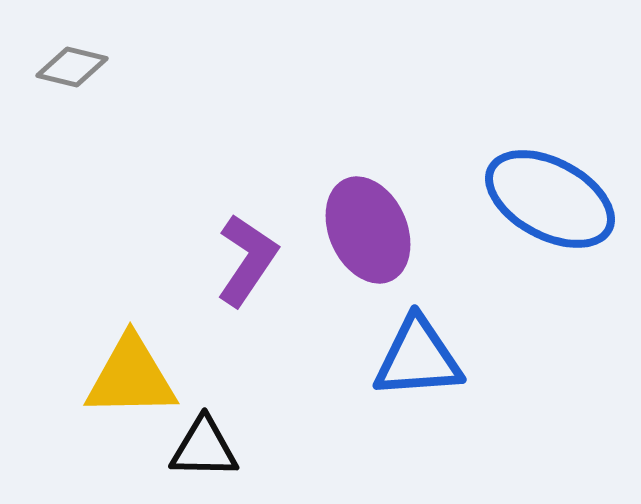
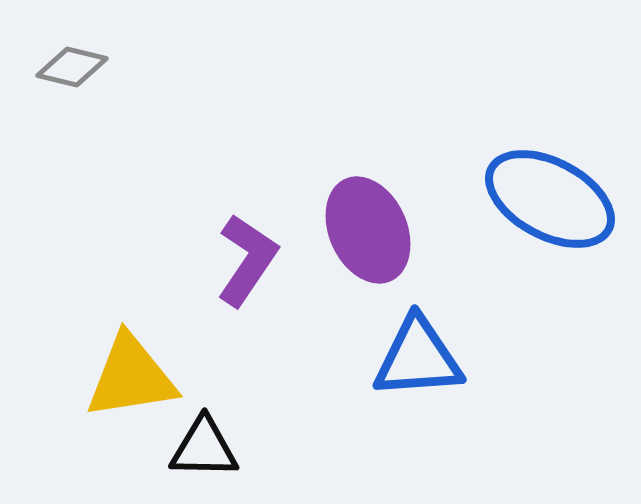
yellow triangle: rotated 8 degrees counterclockwise
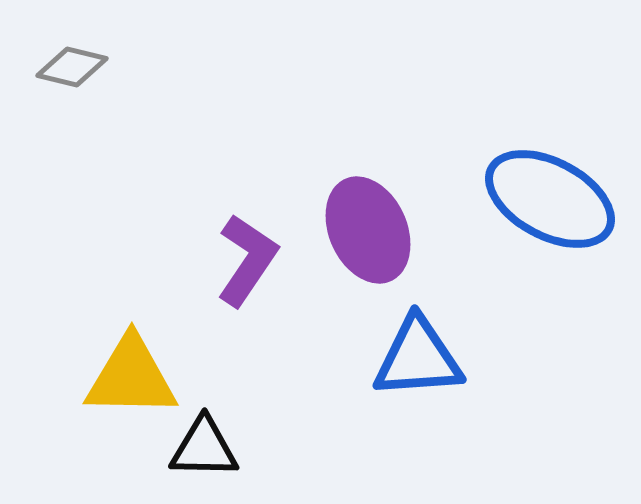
yellow triangle: rotated 10 degrees clockwise
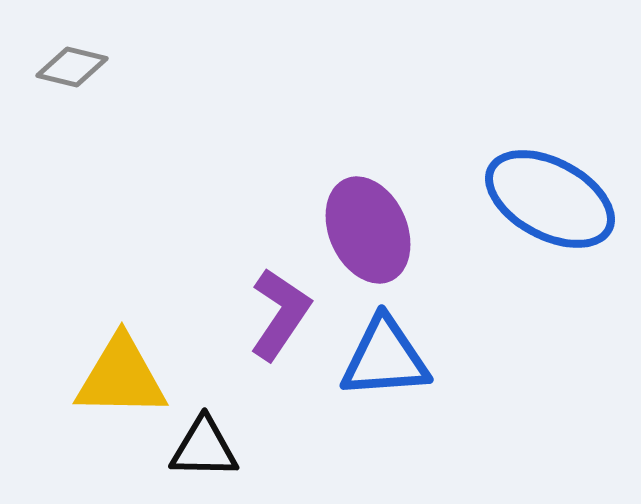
purple L-shape: moved 33 px right, 54 px down
blue triangle: moved 33 px left
yellow triangle: moved 10 px left
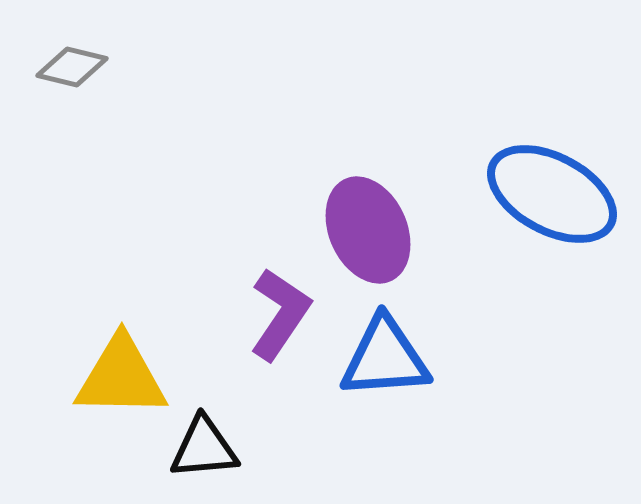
blue ellipse: moved 2 px right, 5 px up
black triangle: rotated 6 degrees counterclockwise
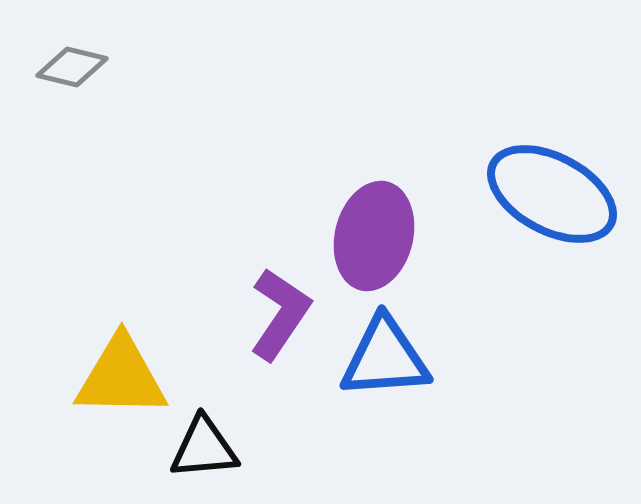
purple ellipse: moved 6 px right, 6 px down; rotated 38 degrees clockwise
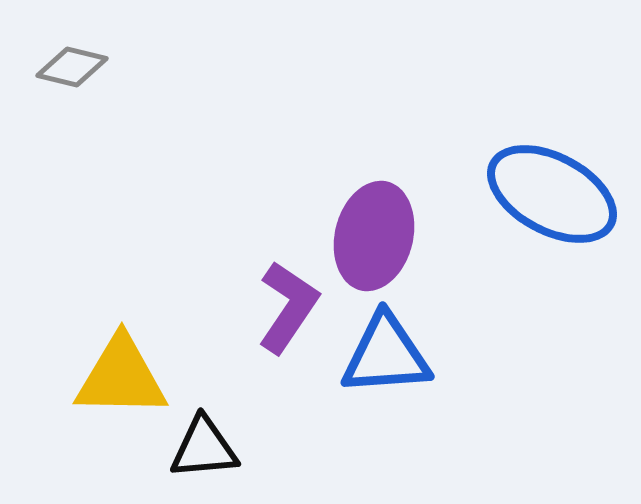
purple L-shape: moved 8 px right, 7 px up
blue triangle: moved 1 px right, 3 px up
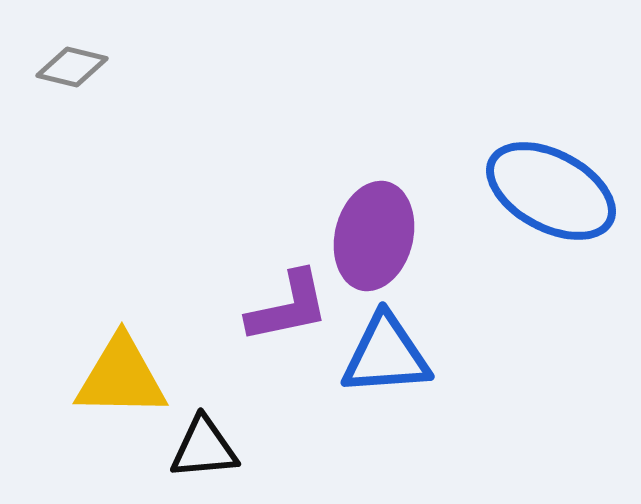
blue ellipse: moved 1 px left, 3 px up
purple L-shape: rotated 44 degrees clockwise
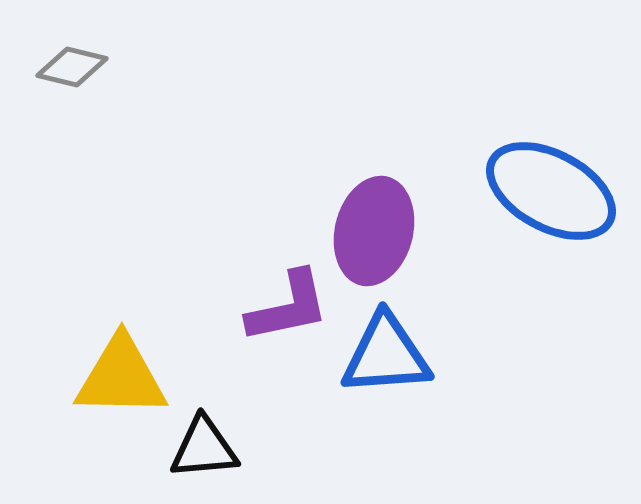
purple ellipse: moved 5 px up
